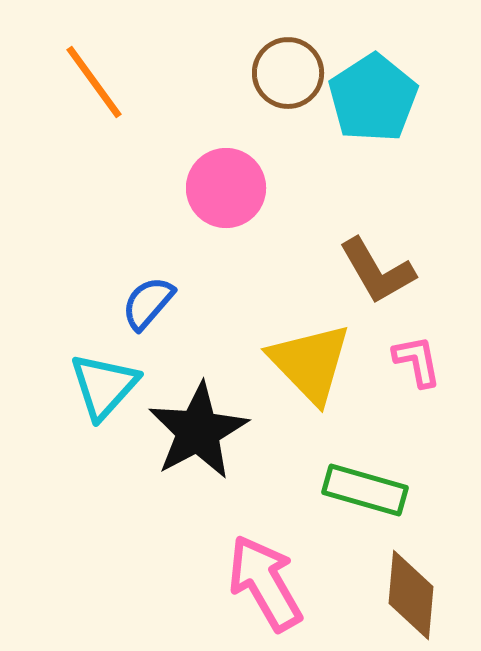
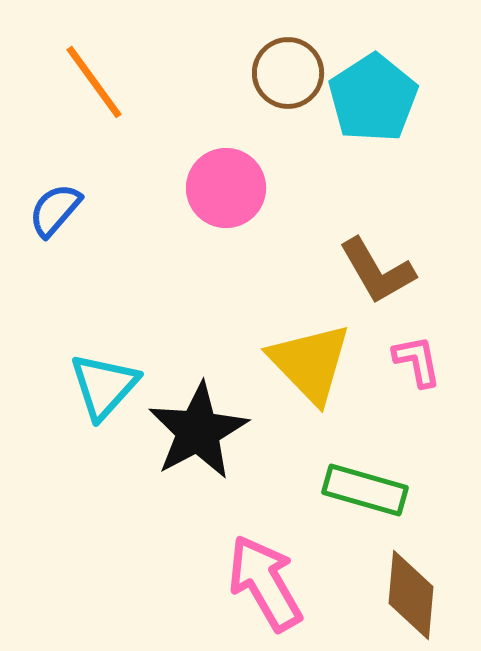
blue semicircle: moved 93 px left, 93 px up
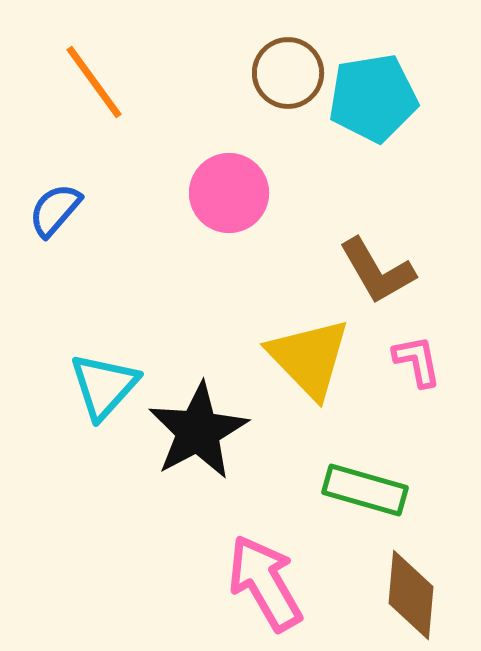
cyan pentagon: rotated 24 degrees clockwise
pink circle: moved 3 px right, 5 px down
yellow triangle: moved 1 px left, 5 px up
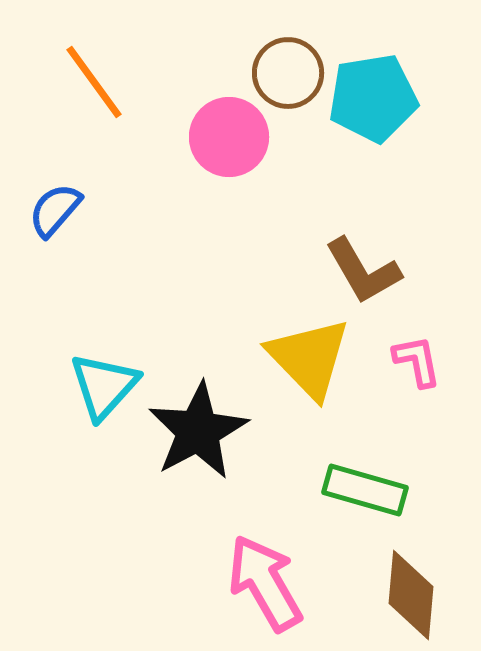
pink circle: moved 56 px up
brown L-shape: moved 14 px left
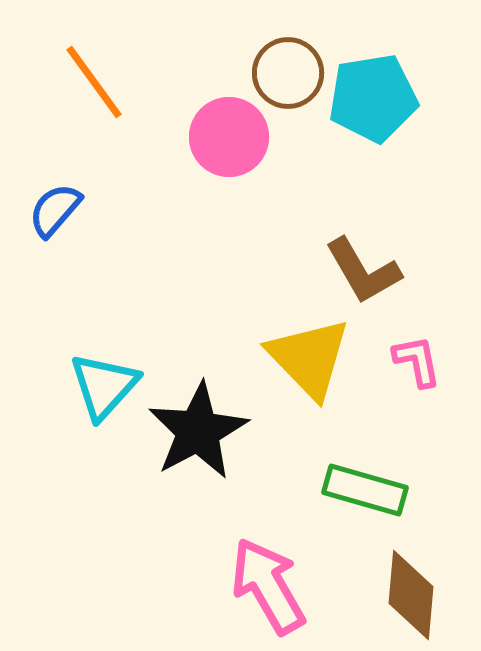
pink arrow: moved 3 px right, 3 px down
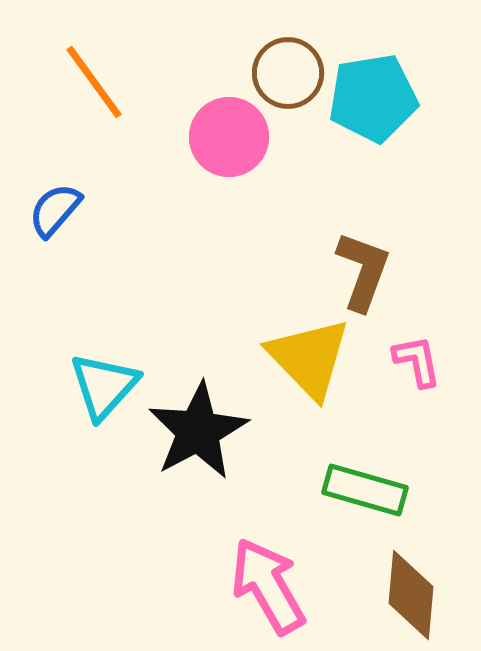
brown L-shape: rotated 130 degrees counterclockwise
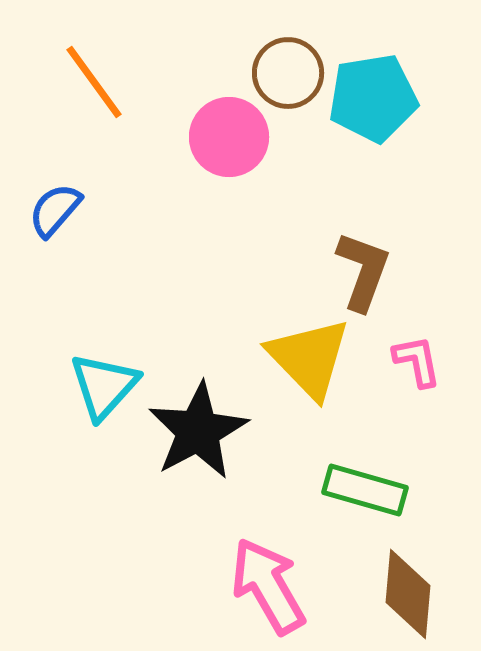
brown diamond: moved 3 px left, 1 px up
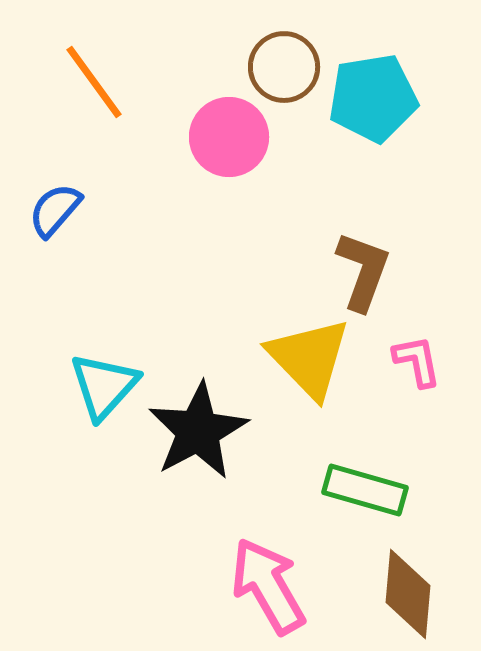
brown circle: moved 4 px left, 6 px up
